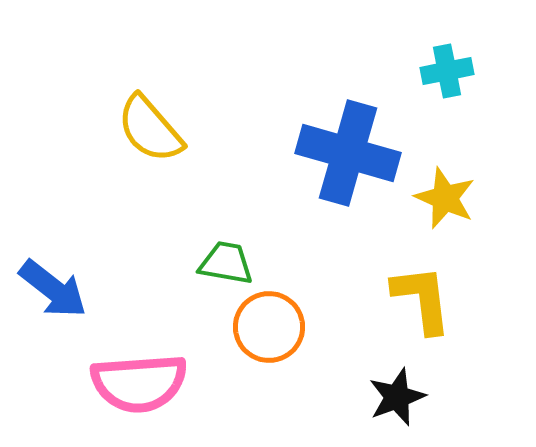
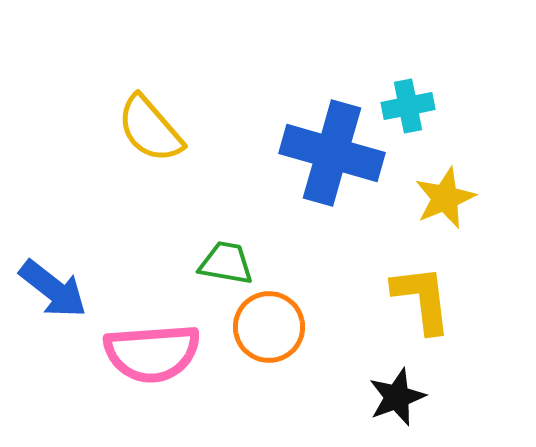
cyan cross: moved 39 px left, 35 px down
blue cross: moved 16 px left
yellow star: rotated 26 degrees clockwise
pink semicircle: moved 13 px right, 30 px up
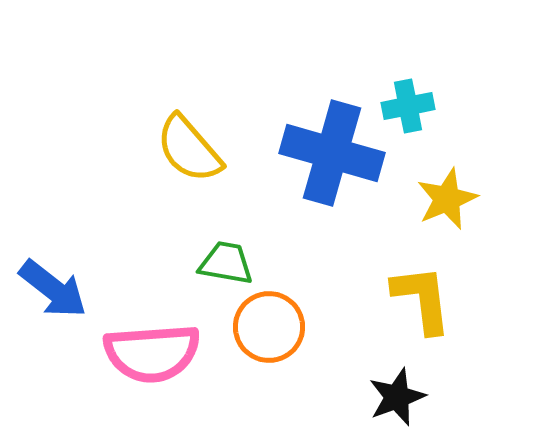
yellow semicircle: moved 39 px right, 20 px down
yellow star: moved 2 px right, 1 px down
